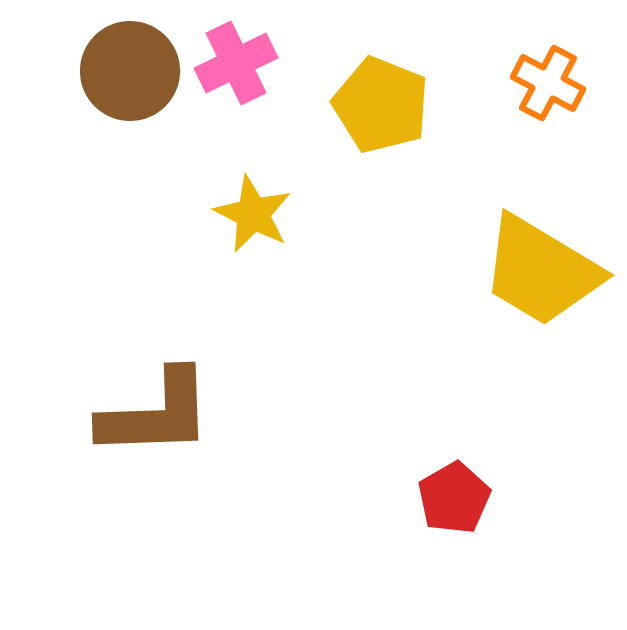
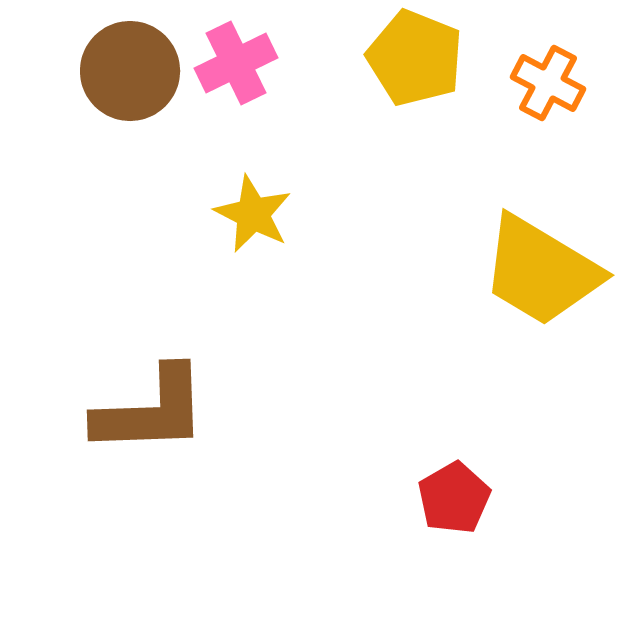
yellow pentagon: moved 34 px right, 47 px up
brown L-shape: moved 5 px left, 3 px up
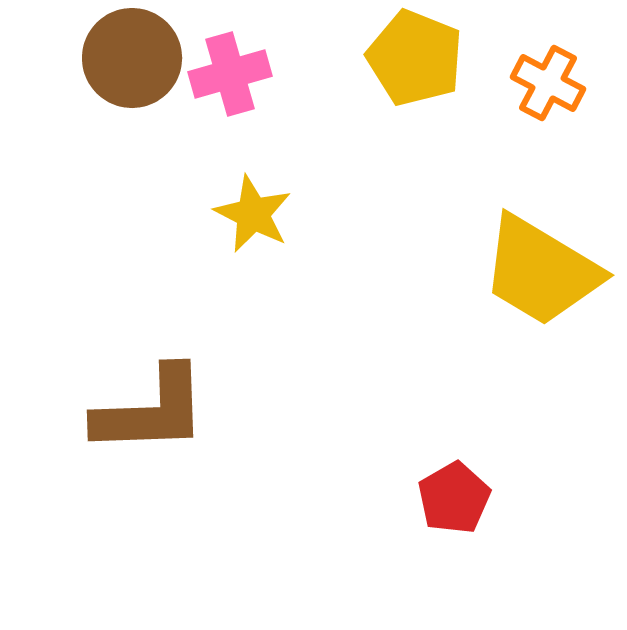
pink cross: moved 6 px left, 11 px down; rotated 10 degrees clockwise
brown circle: moved 2 px right, 13 px up
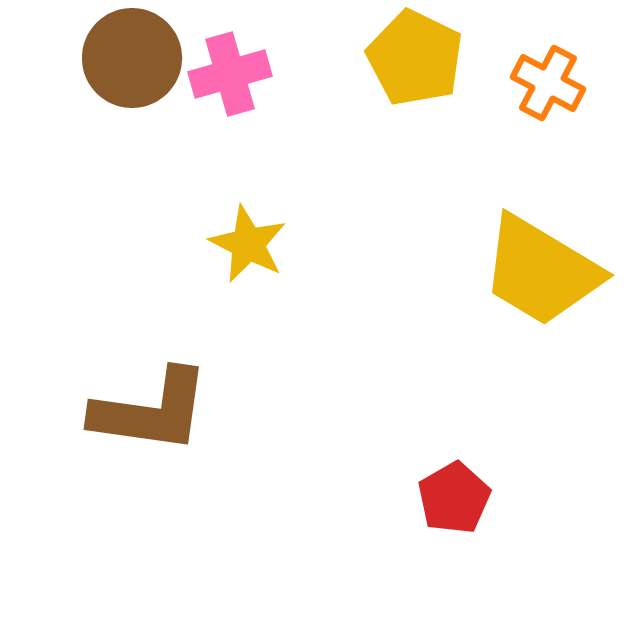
yellow pentagon: rotated 4 degrees clockwise
yellow star: moved 5 px left, 30 px down
brown L-shape: rotated 10 degrees clockwise
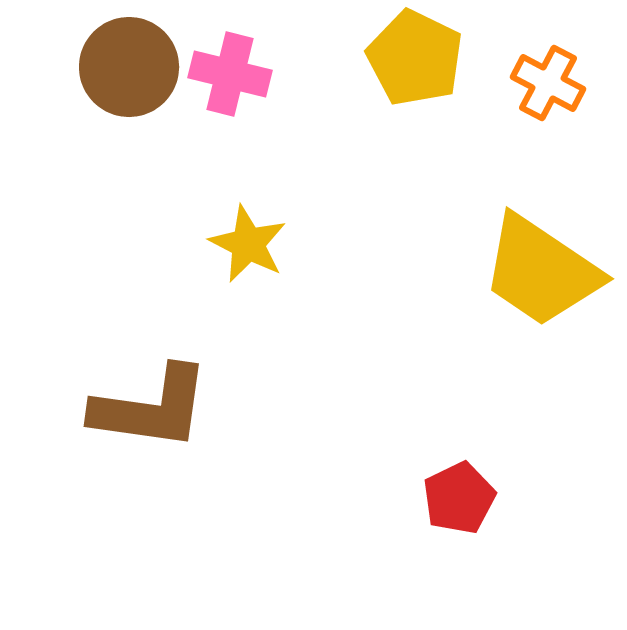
brown circle: moved 3 px left, 9 px down
pink cross: rotated 30 degrees clockwise
yellow trapezoid: rotated 3 degrees clockwise
brown L-shape: moved 3 px up
red pentagon: moved 5 px right; rotated 4 degrees clockwise
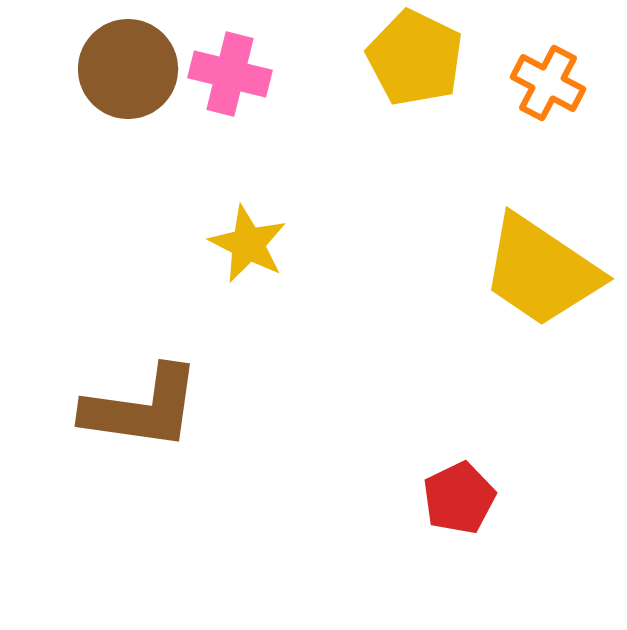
brown circle: moved 1 px left, 2 px down
brown L-shape: moved 9 px left
